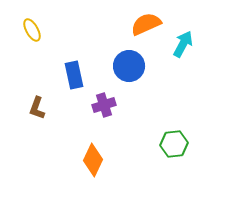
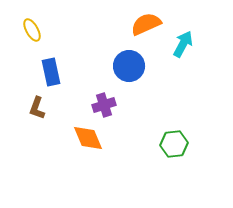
blue rectangle: moved 23 px left, 3 px up
orange diamond: moved 5 px left, 22 px up; rotated 48 degrees counterclockwise
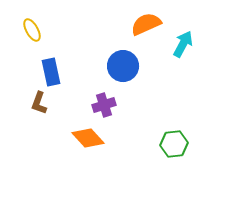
blue circle: moved 6 px left
brown L-shape: moved 2 px right, 5 px up
orange diamond: rotated 20 degrees counterclockwise
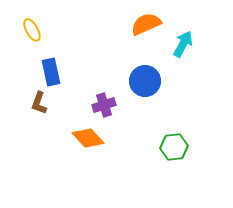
blue circle: moved 22 px right, 15 px down
green hexagon: moved 3 px down
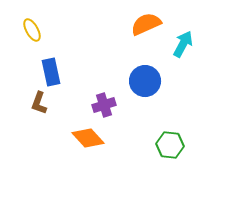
green hexagon: moved 4 px left, 2 px up; rotated 12 degrees clockwise
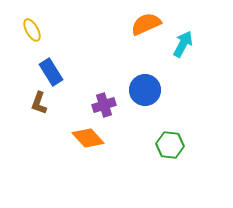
blue rectangle: rotated 20 degrees counterclockwise
blue circle: moved 9 px down
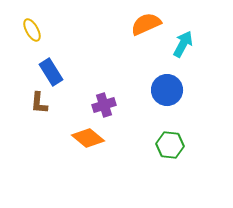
blue circle: moved 22 px right
brown L-shape: rotated 15 degrees counterclockwise
orange diamond: rotated 8 degrees counterclockwise
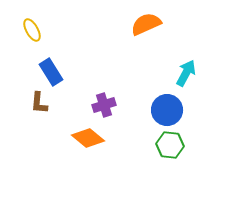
cyan arrow: moved 3 px right, 29 px down
blue circle: moved 20 px down
